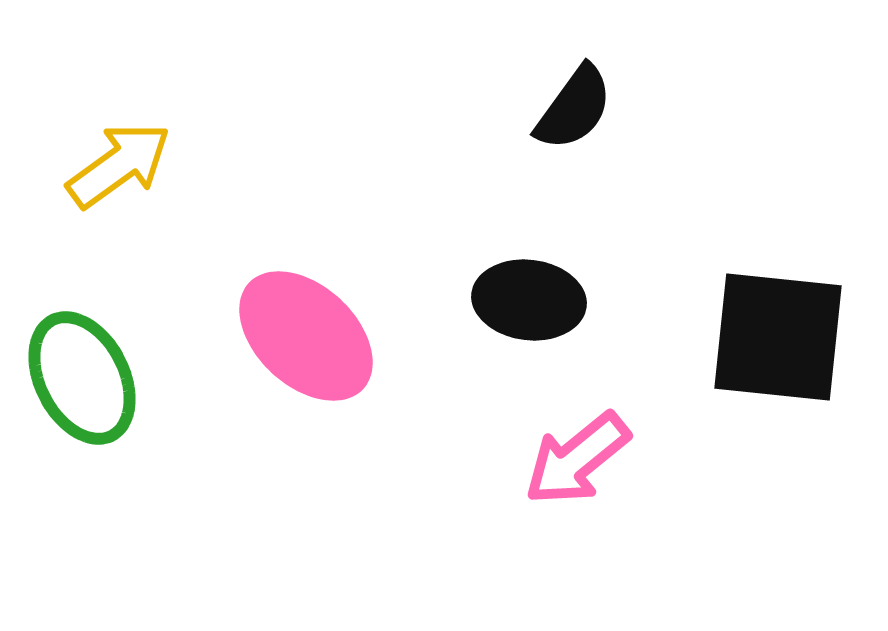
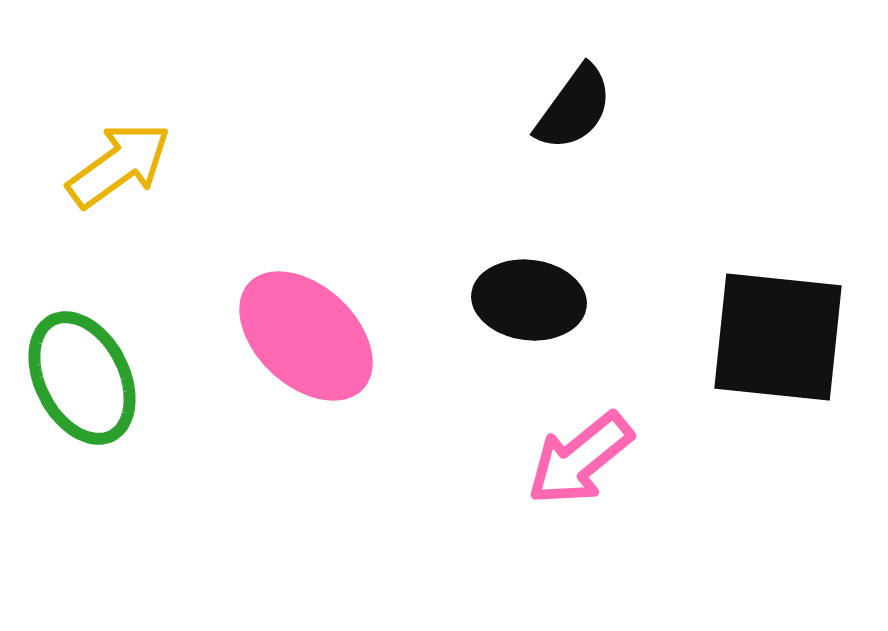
pink arrow: moved 3 px right
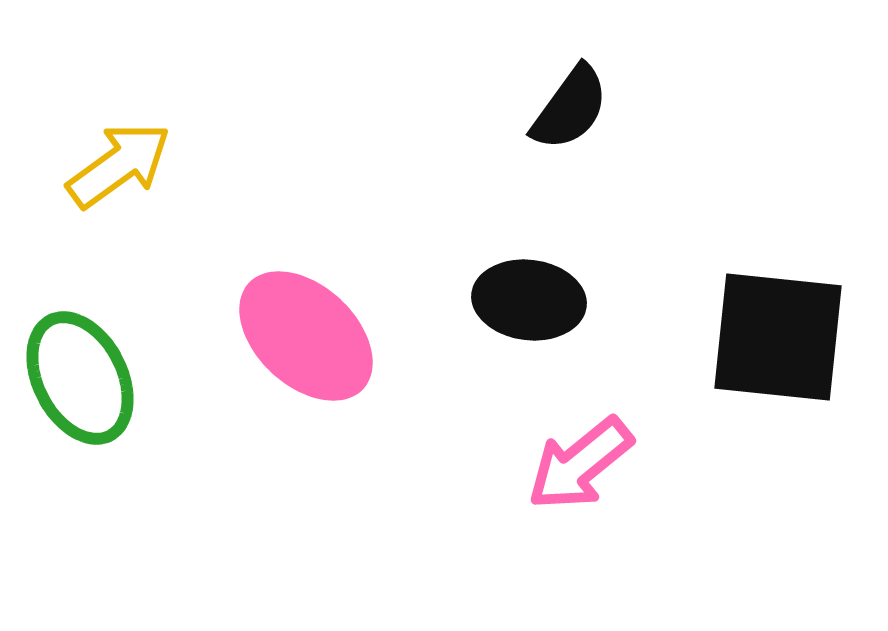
black semicircle: moved 4 px left
green ellipse: moved 2 px left
pink arrow: moved 5 px down
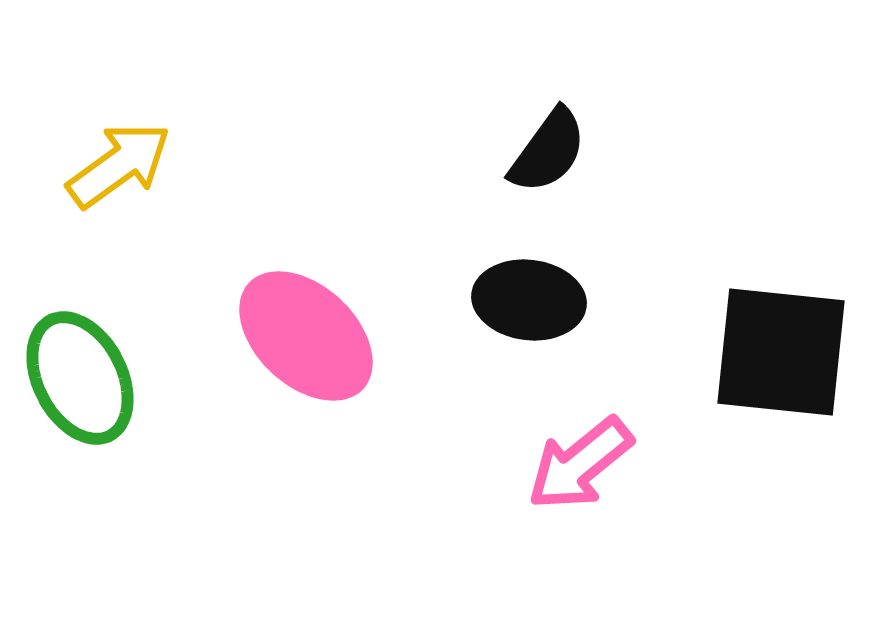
black semicircle: moved 22 px left, 43 px down
black square: moved 3 px right, 15 px down
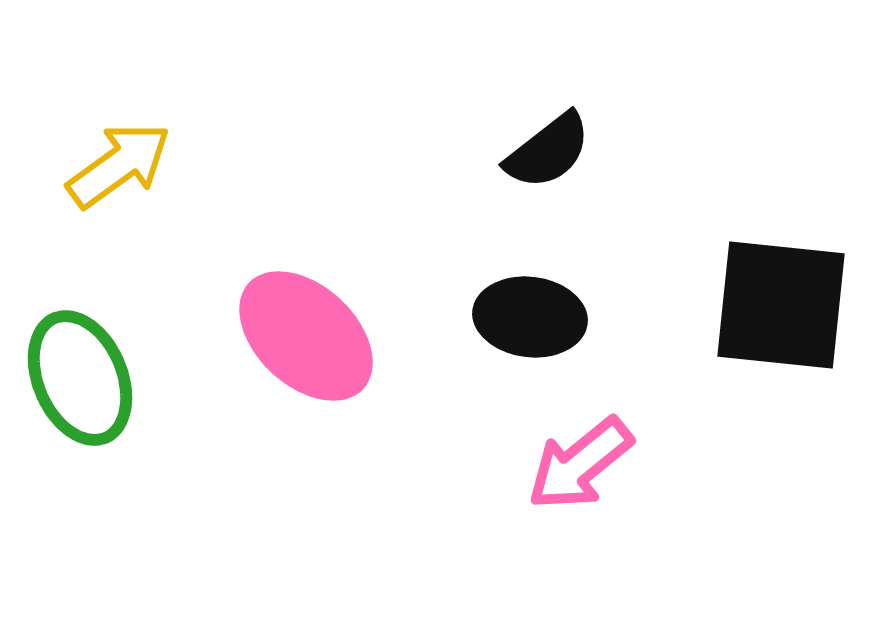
black semicircle: rotated 16 degrees clockwise
black ellipse: moved 1 px right, 17 px down
black square: moved 47 px up
green ellipse: rotated 4 degrees clockwise
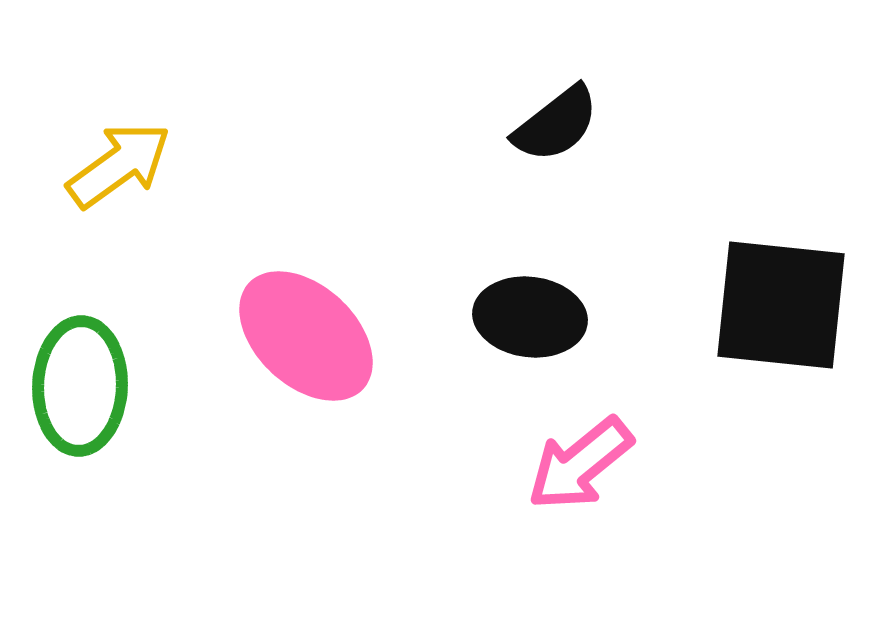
black semicircle: moved 8 px right, 27 px up
green ellipse: moved 8 px down; rotated 25 degrees clockwise
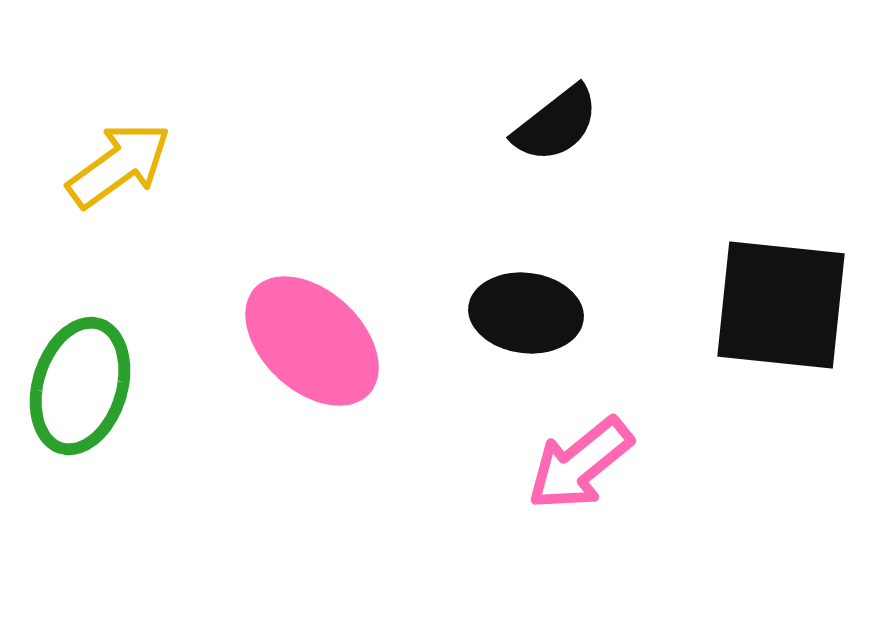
black ellipse: moved 4 px left, 4 px up
pink ellipse: moved 6 px right, 5 px down
green ellipse: rotated 15 degrees clockwise
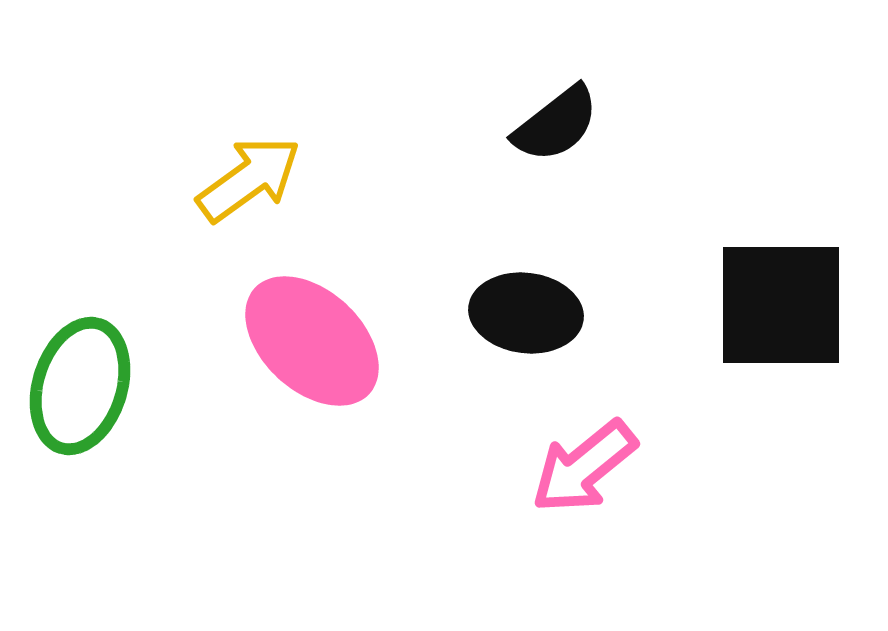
yellow arrow: moved 130 px right, 14 px down
black square: rotated 6 degrees counterclockwise
pink arrow: moved 4 px right, 3 px down
